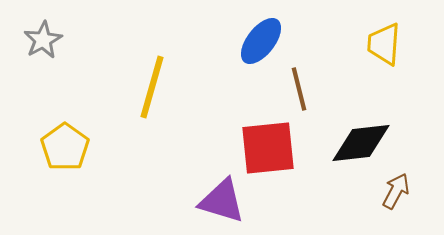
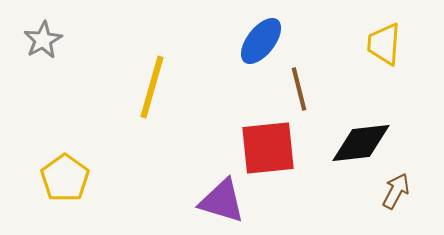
yellow pentagon: moved 31 px down
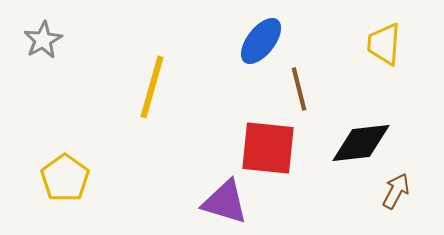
red square: rotated 12 degrees clockwise
purple triangle: moved 3 px right, 1 px down
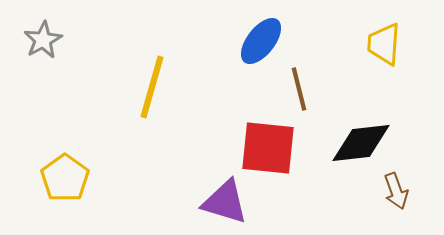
brown arrow: rotated 132 degrees clockwise
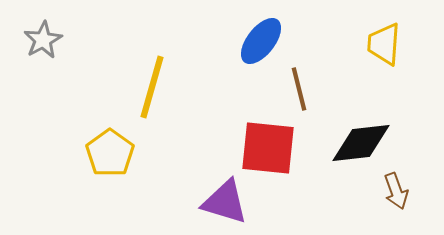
yellow pentagon: moved 45 px right, 25 px up
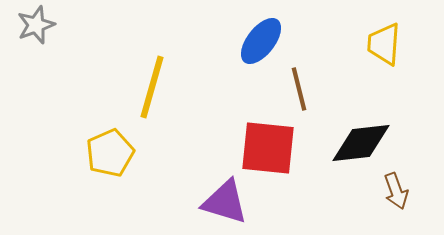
gray star: moved 7 px left, 15 px up; rotated 9 degrees clockwise
yellow pentagon: rotated 12 degrees clockwise
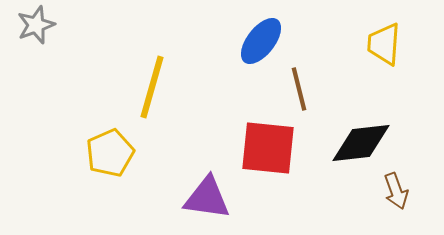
purple triangle: moved 18 px left, 4 px up; rotated 9 degrees counterclockwise
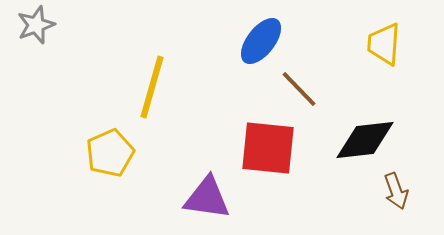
brown line: rotated 30 degrees counterclockwise
black diamond: moved 4 px right, 3 px up
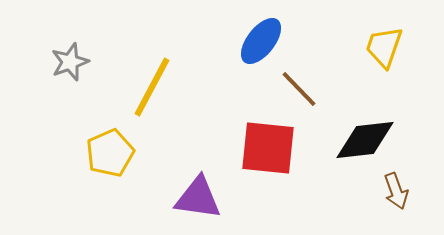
gray star: moved 34 px right, 37 px down
yellow trapezoid: moved 3 px down; rotated 15 degrees clockwise
yellow line: rotated 12 degrees clockwise
purple triangle: moved 9 px left
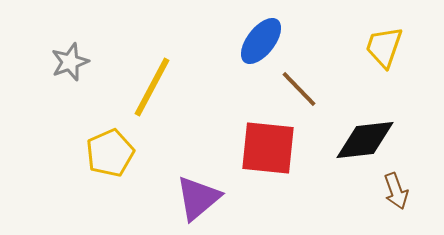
purple triangle: rotated 48 degrees counterclockwise
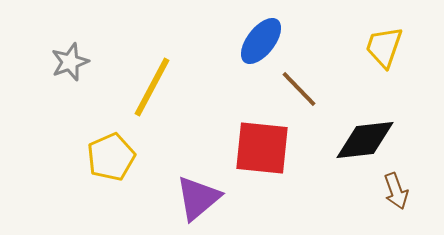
red square: moved 6 px left
yellow pentagon: moved 1 px right, 4 px down
